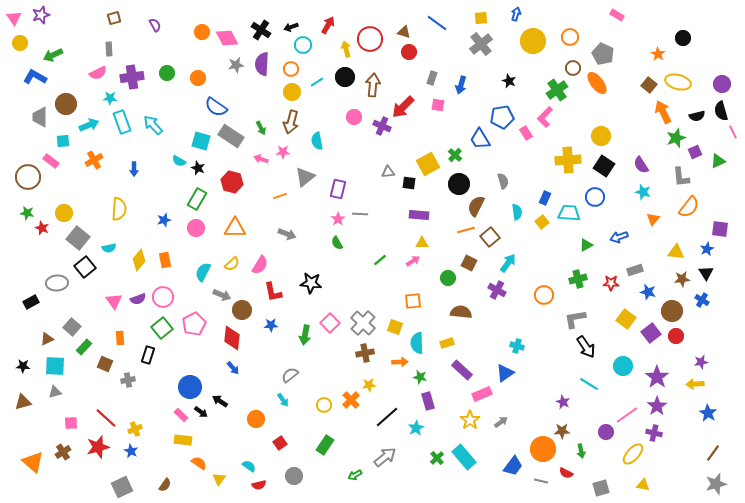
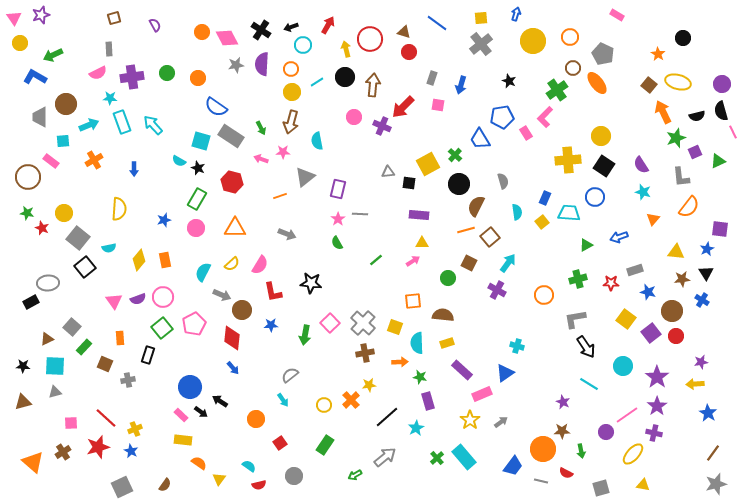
green line at (380, 260): moved 4 px left
gray ellipse at (57, 283): moved 9 px left
brown semicircle at (461, 312): moved 18 px left, 3 px down
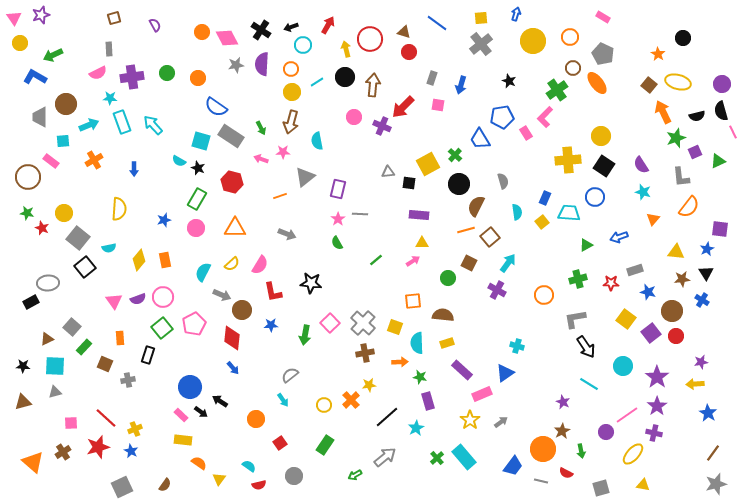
pink rectangle at (617, 15): moved 14 px left, 2 px down
brown star at (562, 431): rotated 28 degrees counterclockwise
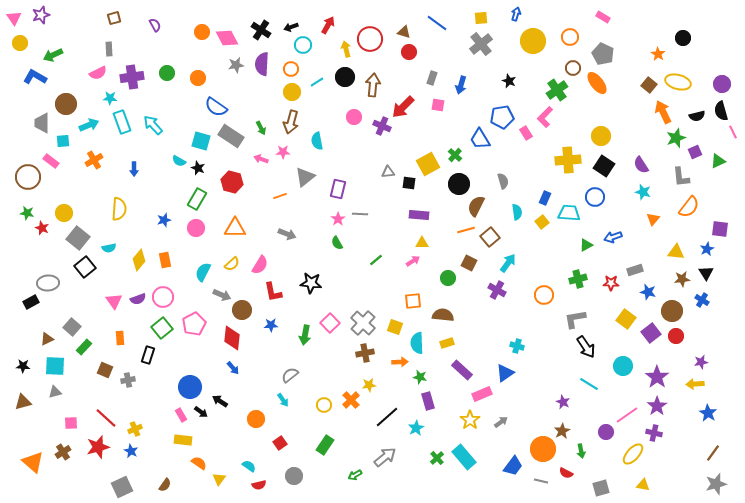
gray trapezoid at (40, 117): moved 2 px right, 6 px down
blue arrow at (619, 237): moved 6 px left
brown square at (105, 364): moved 6 px down
pink rectangle at (181, 415): rotated 16 degrees clockwise
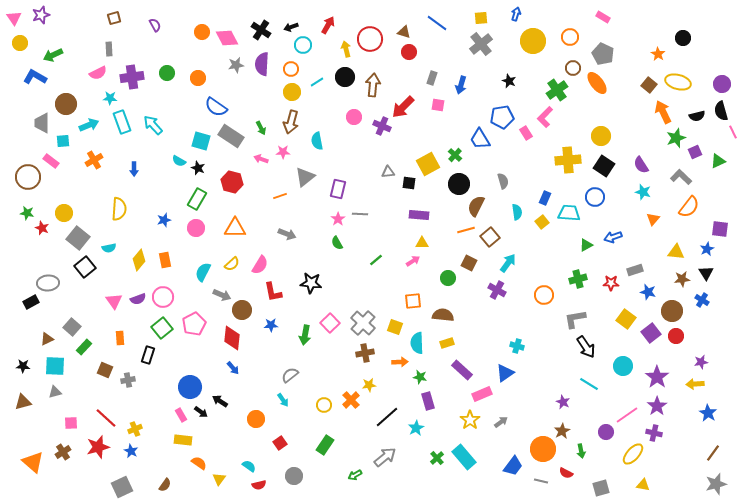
gray L-shape at (681, 177): rotated 140 degrees clockwise
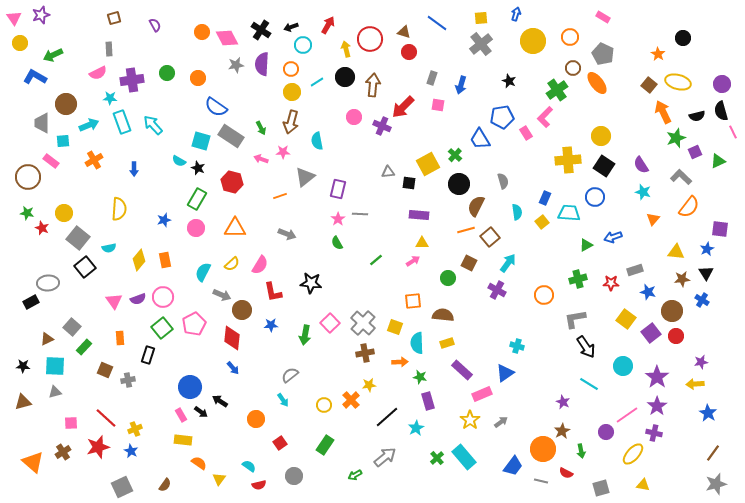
purple cross at (132, 77): moved 3 px down
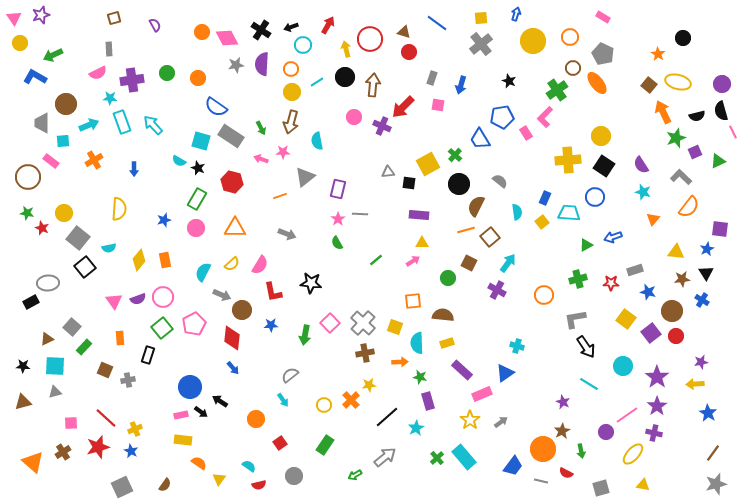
gray semicircle at (503, 181): moved 3 px left; rotated 35 degrees counterclockwise
pink rectangle at (181, 415): rotated 72 degrees counterclockwise
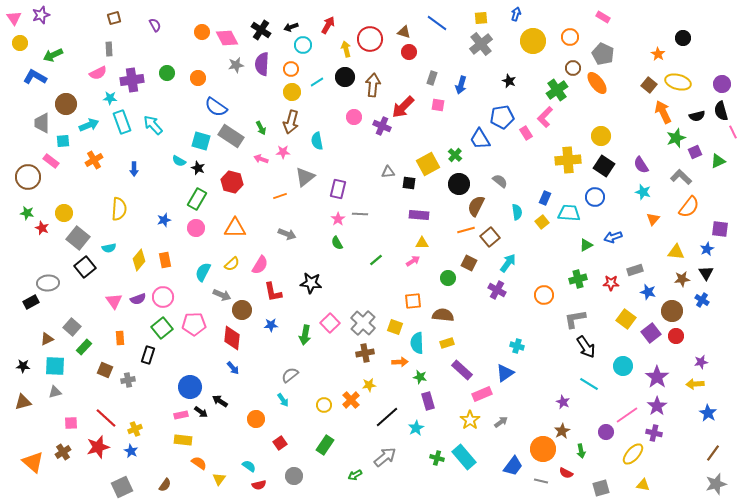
pink pentagon at (194, 324): rotated 25 degrees clockwise
green cross at (437, 458): rotated 32 degrees counterclockwise
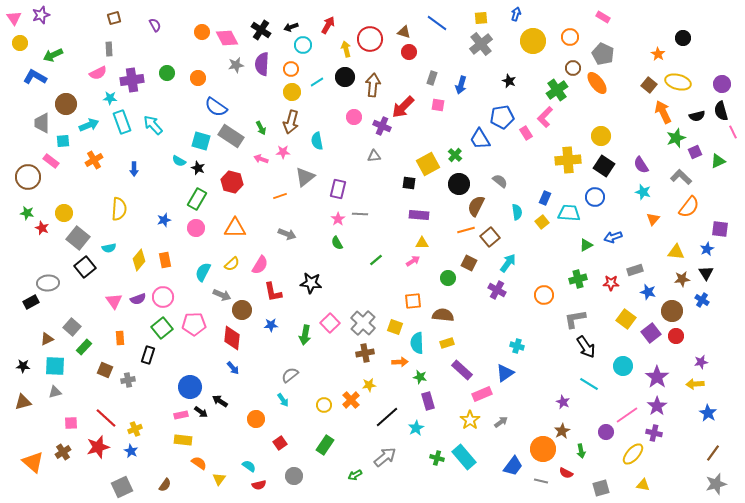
gray triangle at (388, 172): moved 14 px left, 16 px up
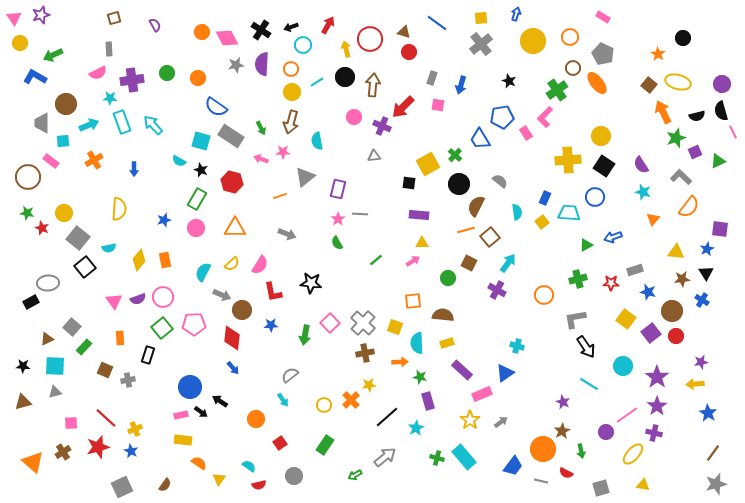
black star at (198, 168): moved 3 px right, 2 px down
